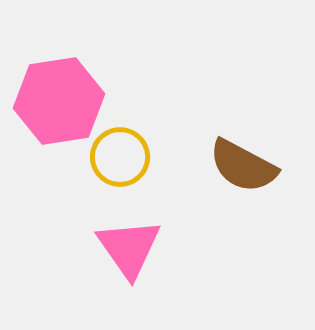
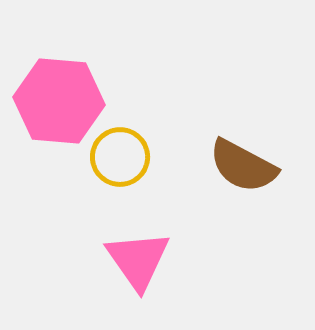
pink hexagon: rotated 14 degrees clockwise
pink triangle: moved 9 px right, 12 px down
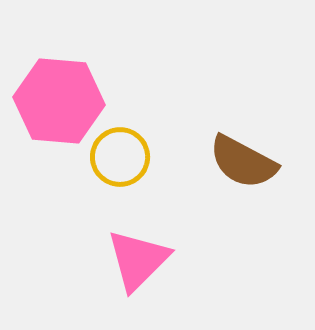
brown semicircle: moved 4 px up
pink triangle: rotated 20 degrees clockwise
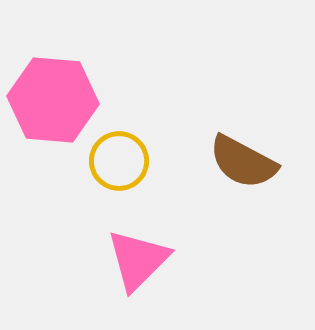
pink hexagon: moved 6 px left, 1 px up
yellow circle: moved 1 px left, 4 px down
